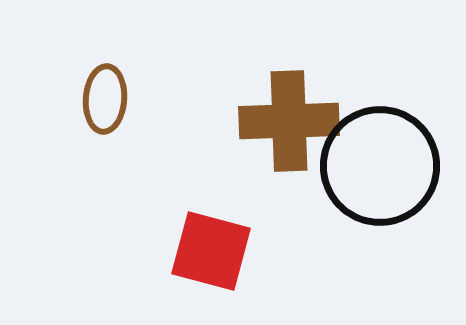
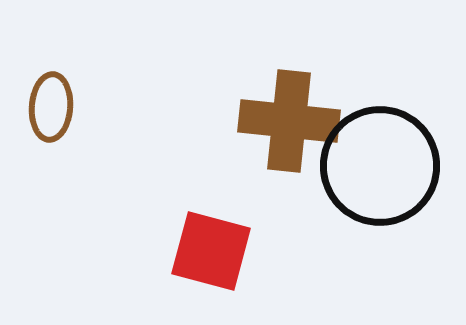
brown ellipse: moved 54 px left, 8 px down
brown cross: rotated 8 degrees clockwise
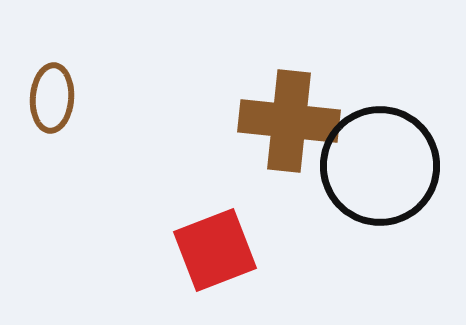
brown ellipse: moved 1 px right, 9 px up
red square: moved 4 px right, 1 px up; rotated 36 degrees counterclockwise
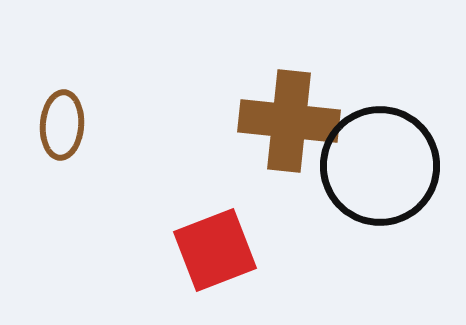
brown ellipse: moved 10 px right, 27 px down
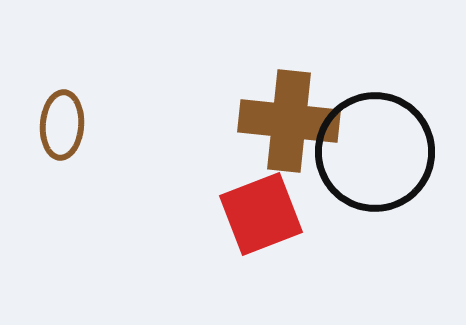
black circle: moved 5 px left, 14 px up
red square: moved 46 px right, 36 px up
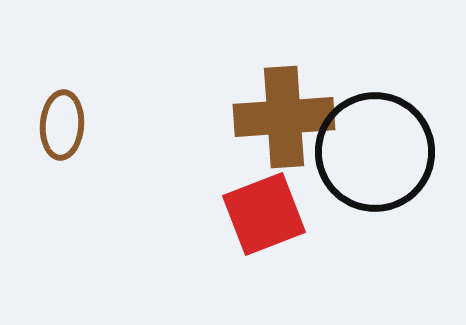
brown cross: moved 5 px left, 4 px up; rotated 10 degrees counterclockwise
red square: moved 3 px right
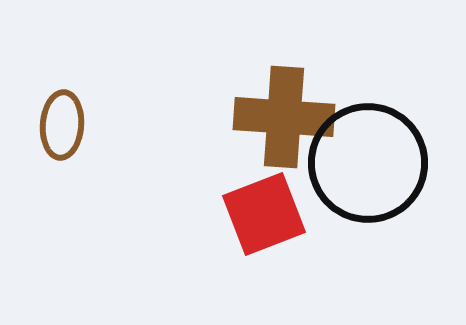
brown cross: rotated 8 degrees clockwise
black circle: moved 7 px left, 11 px down
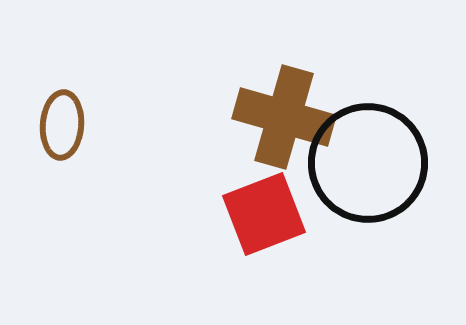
brown cross: rotated 12 degrees clockwise
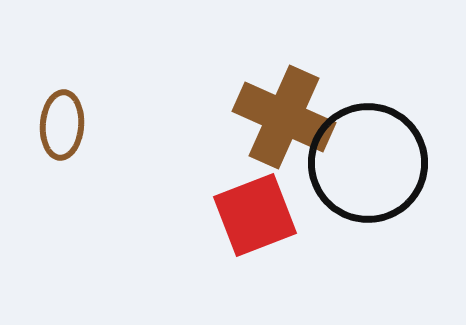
brown cross: rotated 8 degrees clockwise
red square: moved 9 px left, 1 px down
